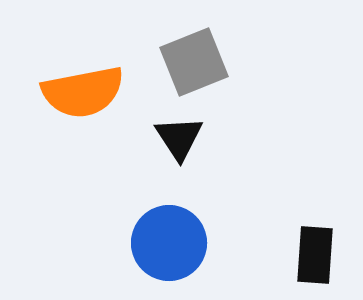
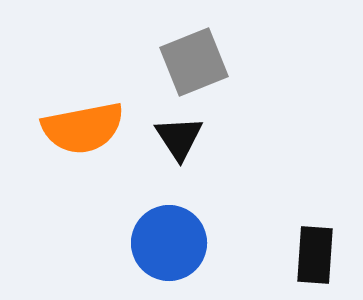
orange semicircle: moved 36 px down
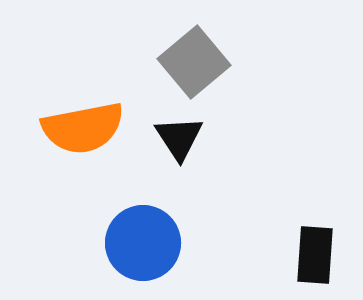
gray square: rotated 18 degrees counterclockwise
blue circle: moved 26 px left
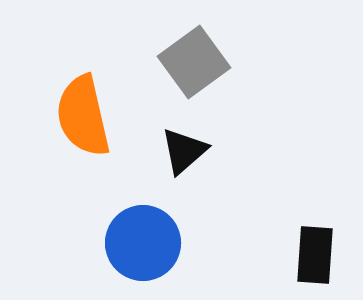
gray square: rotated 4 degrees clockwise
orange semicircle: moved 12 px up; rotated 88 degrees clockwise
black triangle: moved 5 px right, 13 px down; rotated 22 degrees clockwise
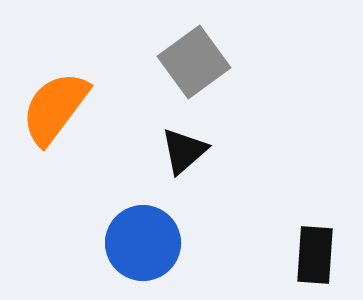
orange semicircle: moved 28 px left, 8 px up; rotated 50 degrees clockwise
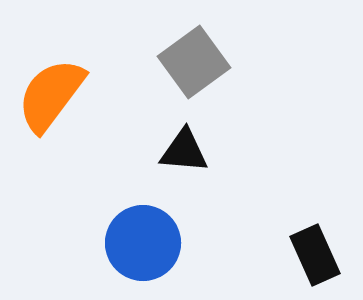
orange semicircle: moved 4 px left, 13 px up
black triangle: rotated 46 degrees clockwise
black rectangle: rotated 28 degrees counterclockwise
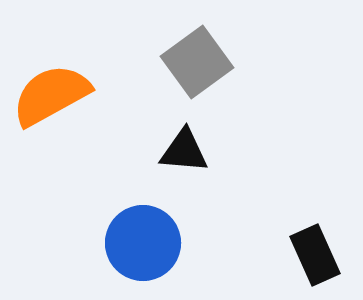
gray square: moved 3 px right
orange semicircle: rotated 24 degrees clockwise
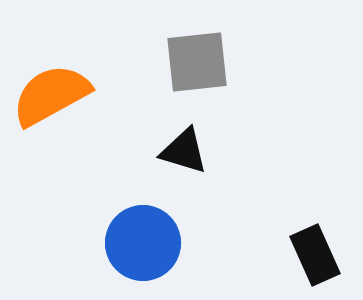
gray square: rotated 30 degrees clockwise
black triangle: rotated 12 degrees clockwise
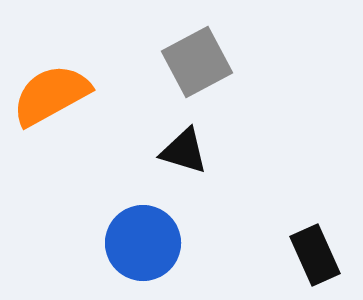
gray square: rotated 22 degrees counterclockwise
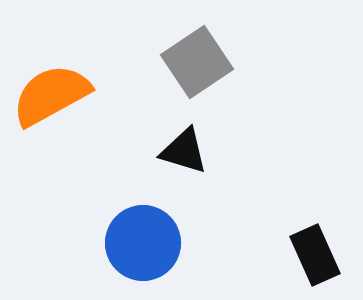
gray square: rotated 6 degrees counterclockwise
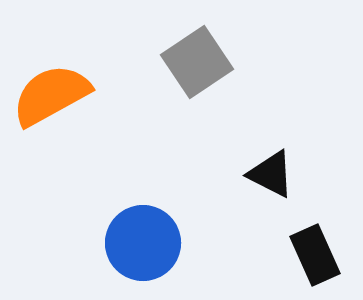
black triangle: moved 87 px right, 23 px down; rotated 10 degrees clockwise
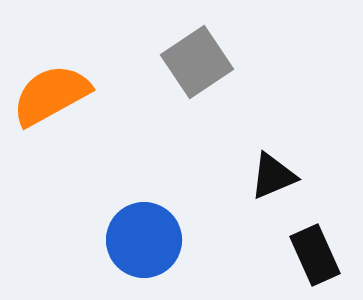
black triangle: moved 2 px right, 2 px down; rotated 50 degrees counterclockwise
blue circle: moved 1 px right, 3 px up
